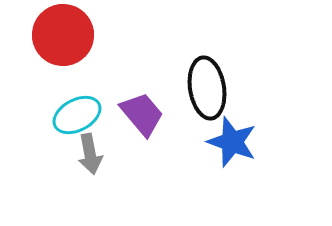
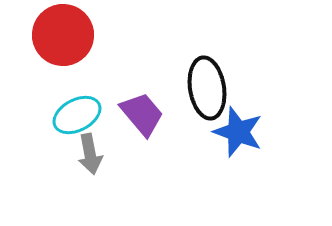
blue star: moved 6 px right, 10 px up
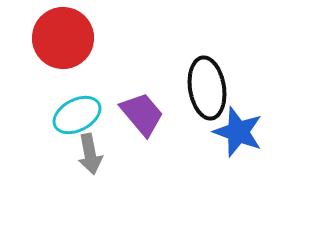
red circle: moved 3 px down
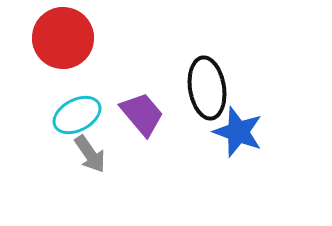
gray arrow: rotated 24 degrees counterclockwise
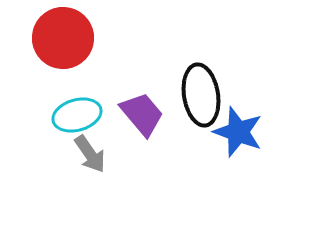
black ellipse: moved 6 px left, 7 px down
cyan ellipse: rotated 12 degrees clockwise
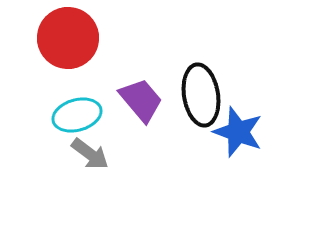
red circle: moved 5 px right
purple trapezoid: moved 1 px left, 14 px up
gray arrow: rotated 18 degrees counterclockwise
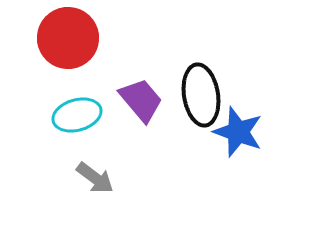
gray arrow: moved 5 px right, 24 px down
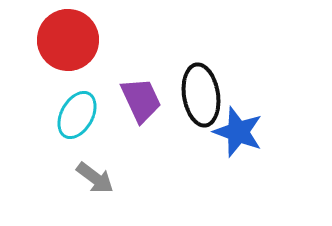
red circle: moved 2 px down
purple trapezoid: rotated 15 degrees clockwise
cyan ellipse: rotated 45 degrees counterclockwise
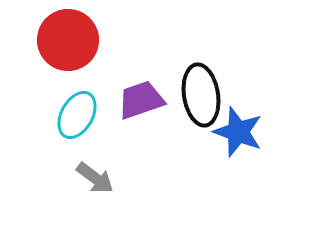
purple trapezoid: rotated 84 degrees counterclockwise
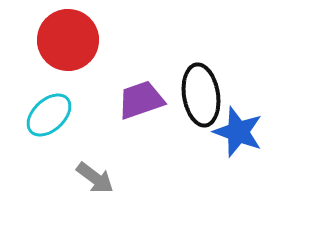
cyan ellipse: moved 28 px left; rotated 18 degrees clockwise
